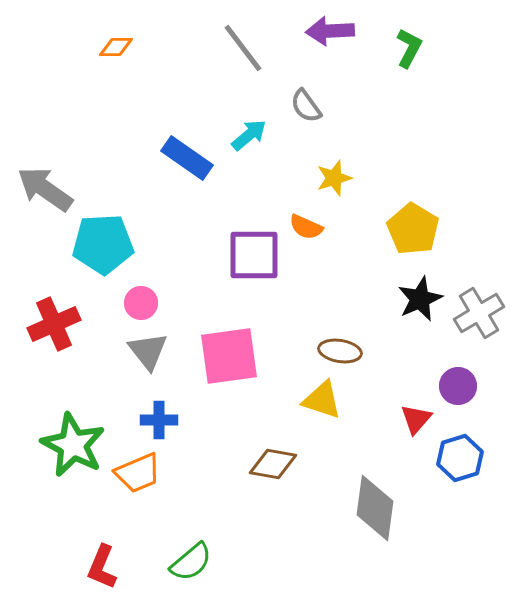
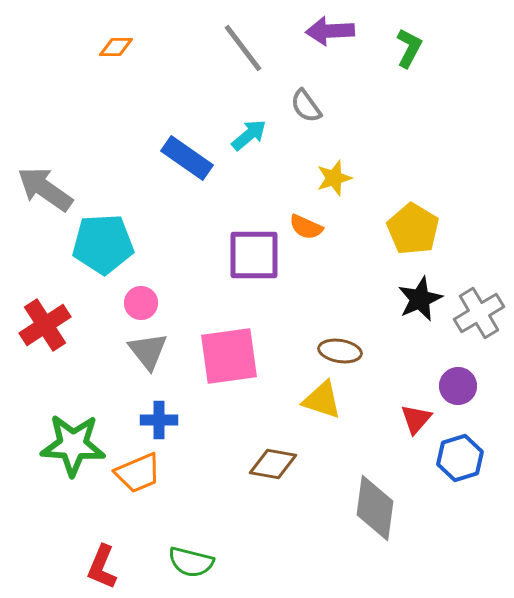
red cross: moved 9 px left, 1 px down; rotated 9 degrees counterclockwise
green star: rotated 24 degrees counterclockwise
green semicircle: rotated 54 degrees clockwise
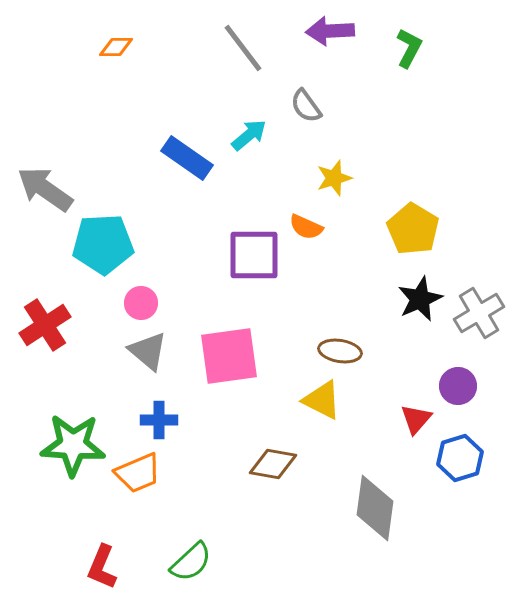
gray triangle: rotated 12 degrees counterclockwise
yellow triangle: rotated 9 degrees clockwise
green semicircle: rotated 57 degrees counterclockwise
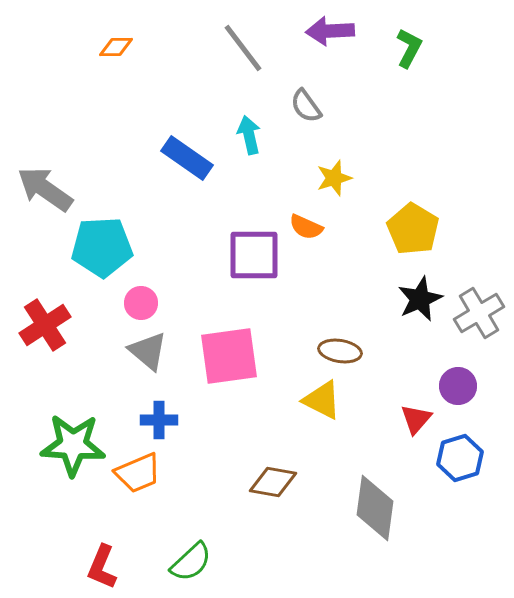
cyan arrow: rotated 63 degrees counterclockwise
cyan pentagon: moved 1 px left, 3 px down
brown diamond: moved 18 px down
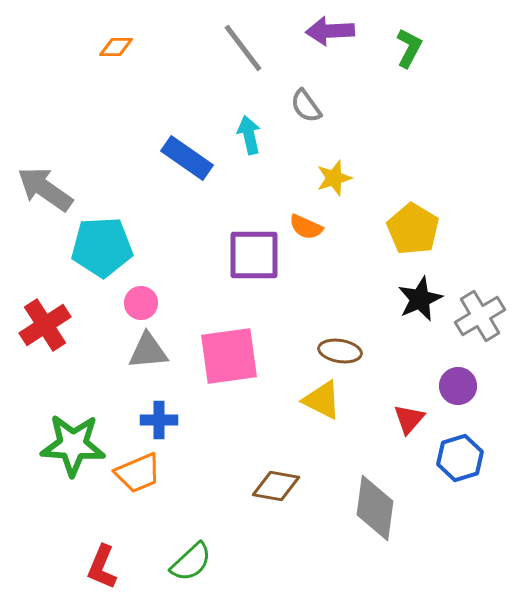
gray cross: moved 1 px right, 3 px down
gray triangle: rotated 45 degrees counterclockwise
red triangle: moved 7 px left
brown diamond: moved 3 px right, 4 px down
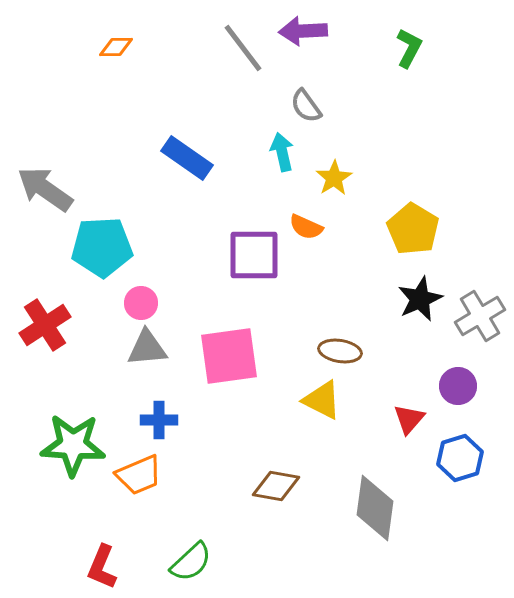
purple arrow: moved 27 px left
cyan arrow: moved 33 px right, 17 px down
yellow star: rotated 15 degrees counterclockwise
gray triangle: moved 1 px left, 3 px up
orange trapezoid: moved 1 px right, 2 px down
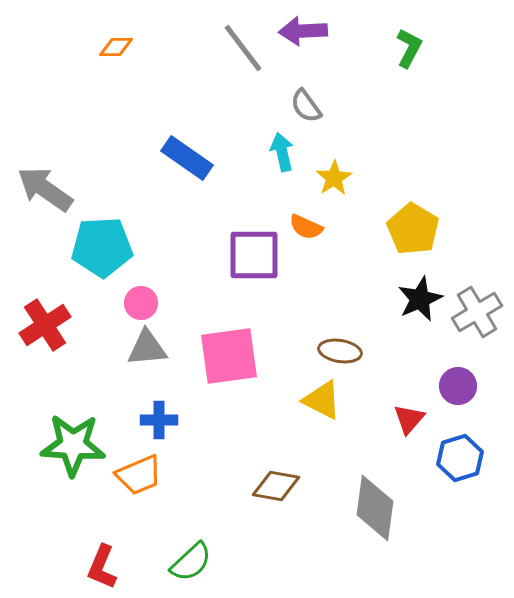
gray cross: moved 3 px left, 4 px up
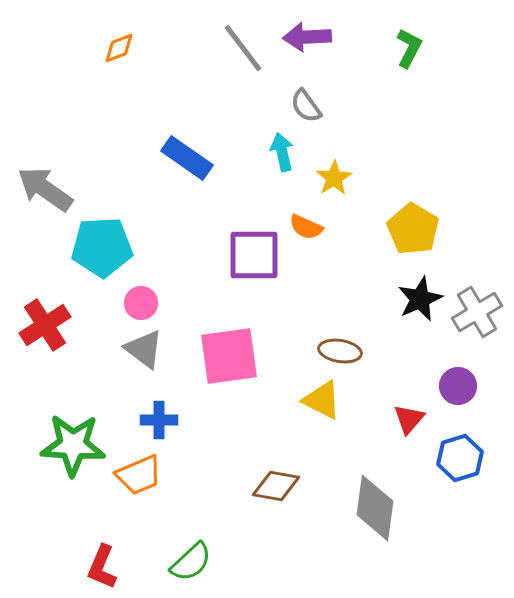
purple arrow: moved 4 px right, 6 px down
orange diamond: moved 3 px right, 1 px down; rotated 20 degrees counterclockwise
gray triangle: moved 3 px left, 1 px down; rotated 42 degrees clockwise
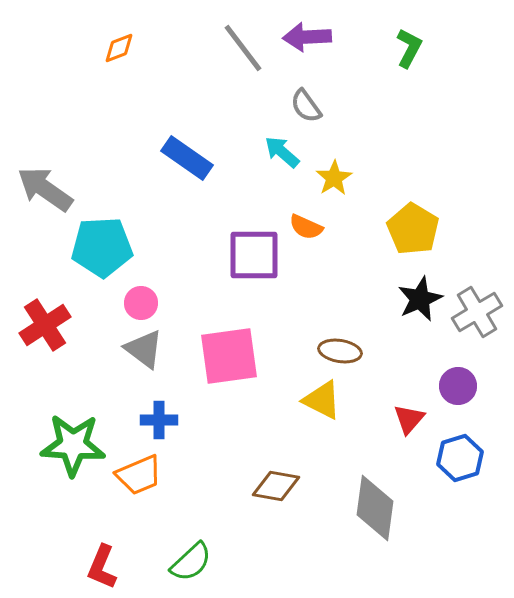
cyan arrow: rotated 36 degrees counterclockwise
